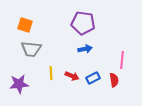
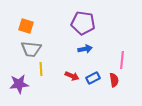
orange square: moved 1 px right, 1 px down
yellow line: moved 10 px left, 4 px up
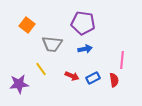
orange square: moved 1 px right, 1 px up; rotated 21 degrees clockwise
gray trapezoid: moved 21 px right, 5 px up
yellow line: rotated 32 degrees counterclockwise
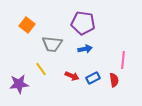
pink line: moved 1 px right
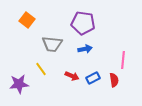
orange square: moved 5 px up
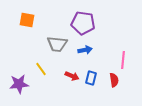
orange square: rotated 28 degrees counterclockwise
gray trapezoid: moved 5 px right
blue arrow: moved 1 px down
blue rectangle: moved 2 px left; rotated 48 degrees counterclockwise
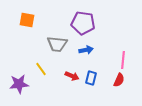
blue arrow: moved 1 px right
red semicircle: moved 5 px right; rotated 32 degrees clockwise
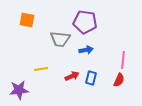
purple pentagon: moved 2 px right, 1 px up
gray trapezoid: moved 3 px right, 5 px up
yellow line: rotated 64 degrees counterclockwise
red arrow: rotated 48 degrees counterclockwise
purple star: moved 6 px down
